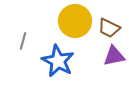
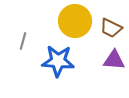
brown trapezoid: moved 2 px right
purple triangle: moved 4 px down; rotated 15 degrees clockwise
blue star: rotated 24 degrees counterclockwise
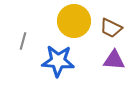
yellow circle: moved 1 px left
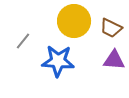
gray line: rotated 24 degrees clockwise
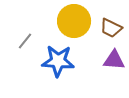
gray line: moved 2 px right
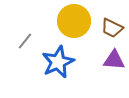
brown trapezoid: moved 1 px right
blue star: moved 1 px down; rotated 28 degrees counterclockwise
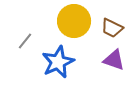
purple triangle: rotated 15 degrees clockwise
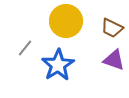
yellow circle: moved 8 px left
gray line: moved 7 px down
blue star: moved 3 px down; rotated 8 degrees counterclockwise
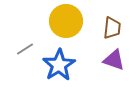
brown trapezoid: rotated 110 degrees counterclockwise
gray line: moved 1 px down; rotated 18 degrees clockwise
blue star: moved 1 px right
